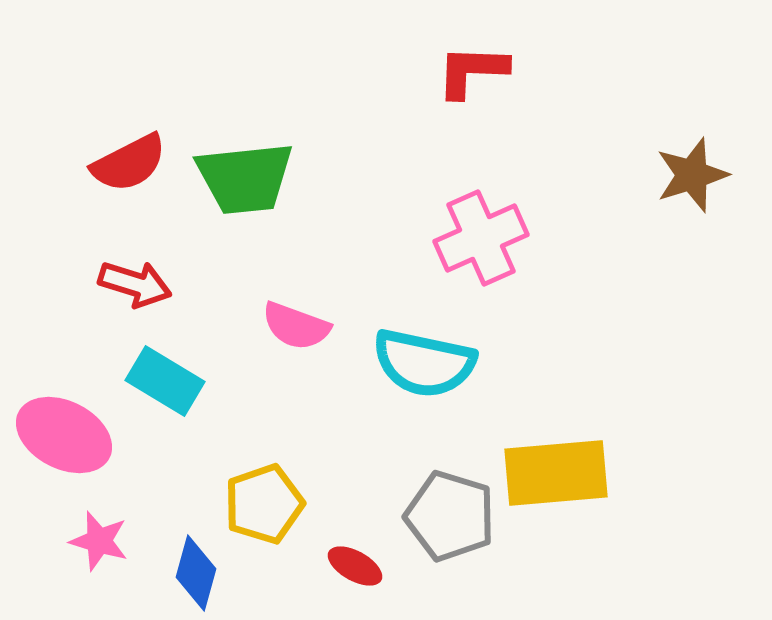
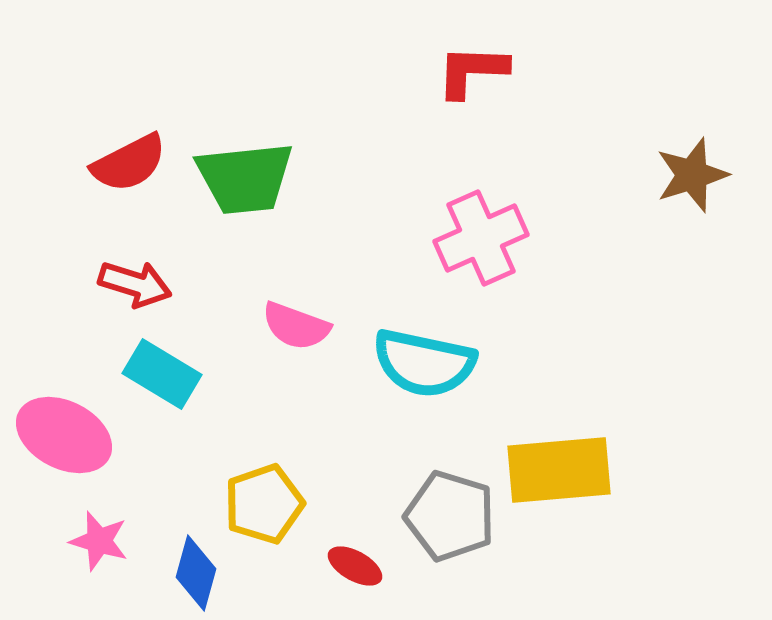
cyan rectangle: moved 3 px left, 7 px up
yellow rectangle: moved 3 px right, 3 px up
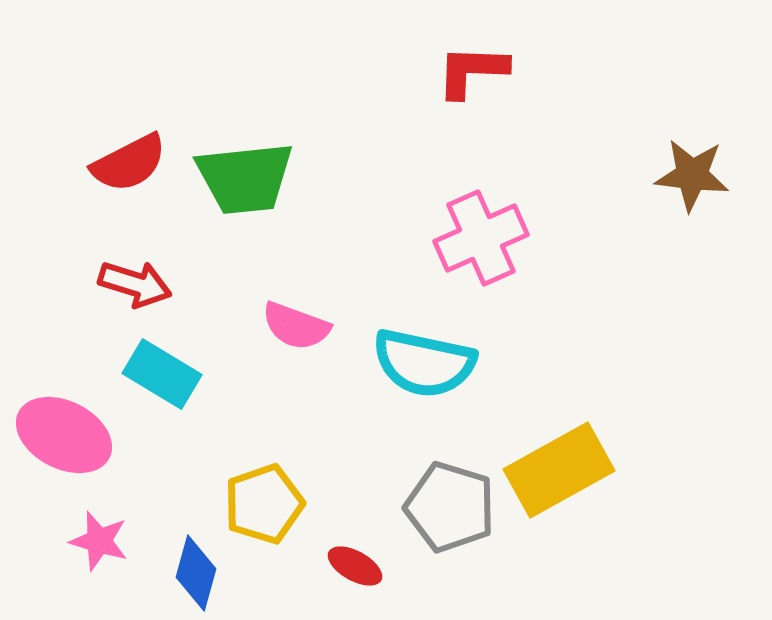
brown star: rotated 24 degrees clockwise
yellow rectangle: rotated 24 degrees counterclockwise
gray pentagon: moved 9 px up
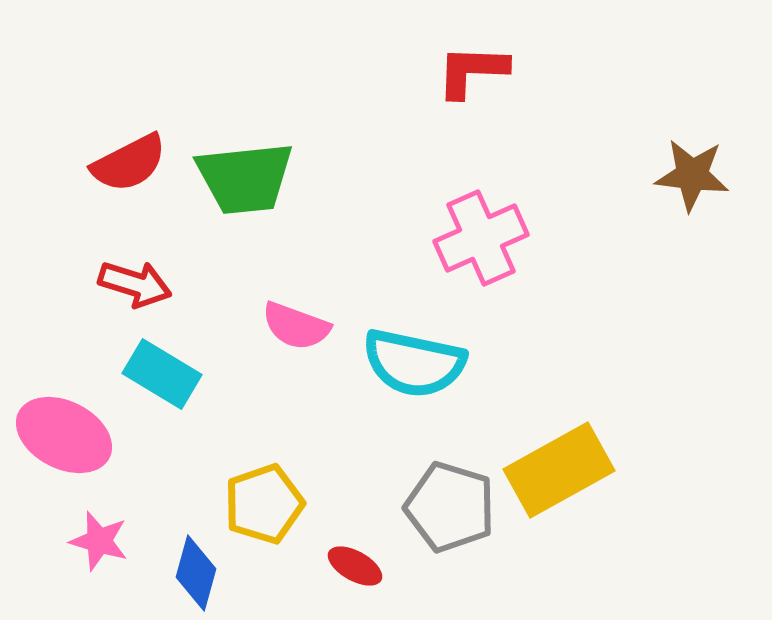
cyan semicircle: moved 10 px left
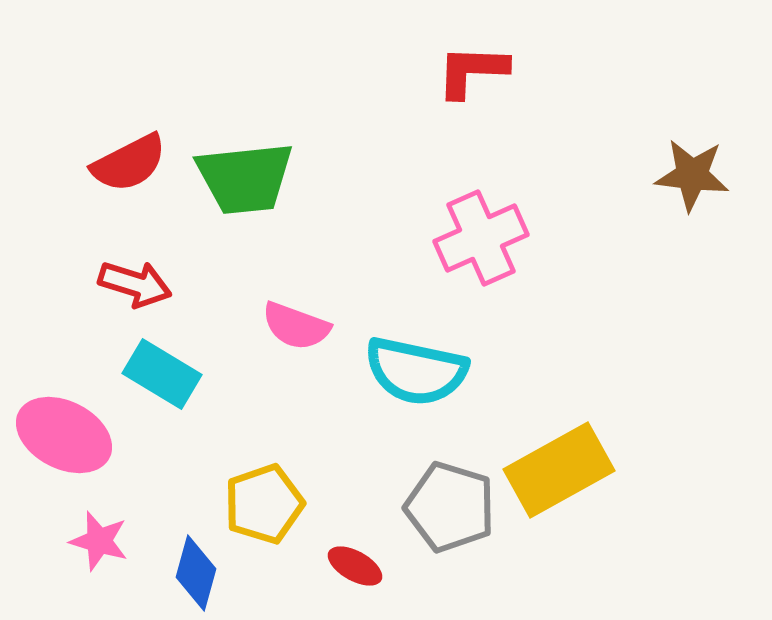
cyan semicircle: moved 2 px right, 8 px down
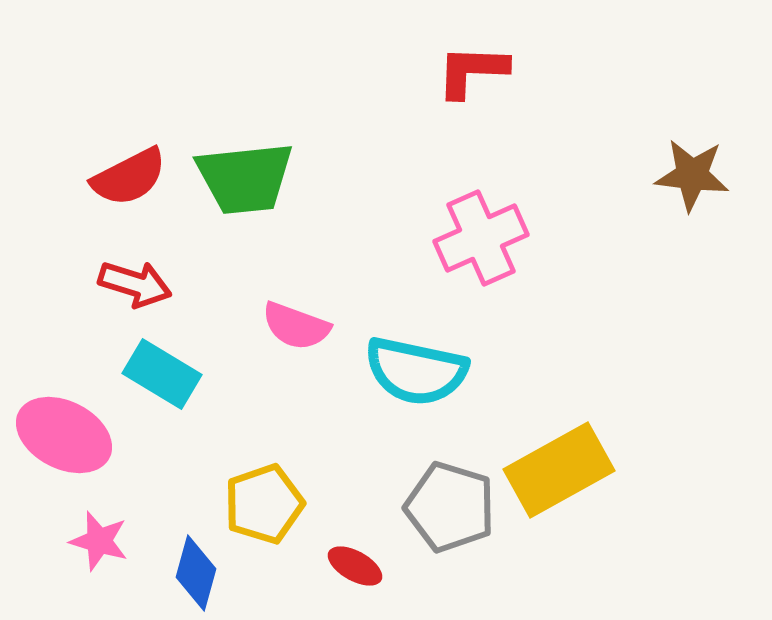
red semicircle: moved 14 px down
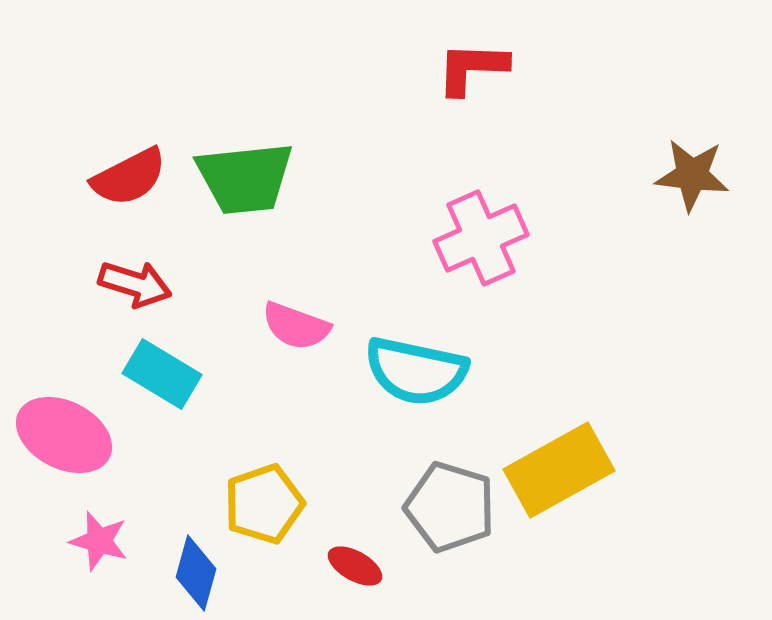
red L-shape: moved 3 px up
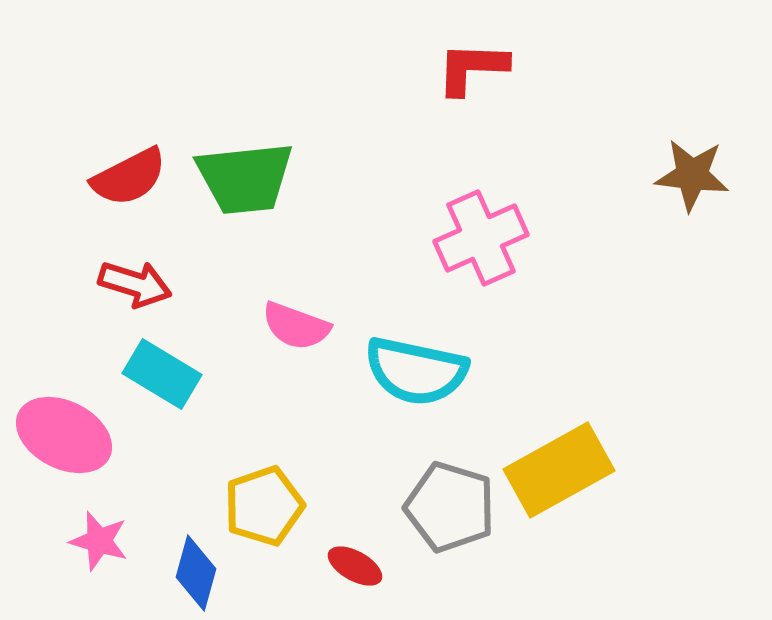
yellow pentagon: moved 2 px down
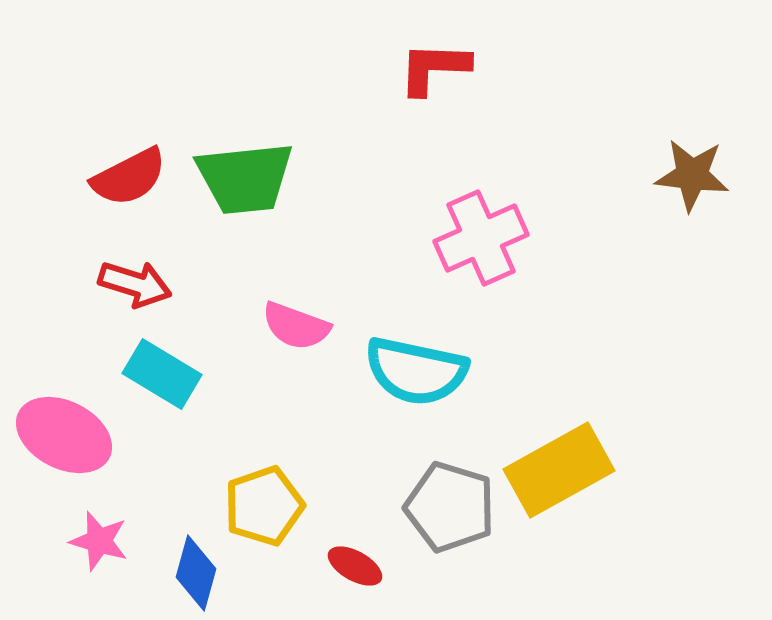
red L-shape: moved 38 px left
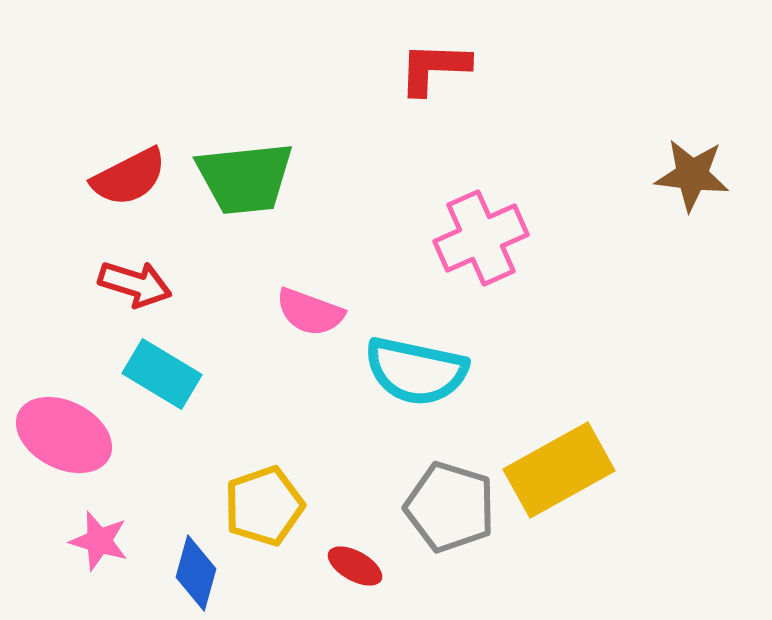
pink semicircle: moved 14 px right, 14 px up
